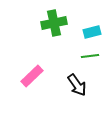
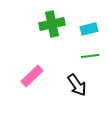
green cross: moved 2 px left, 1 px down
cyan rectangle: moved 3 px left, 3 px up
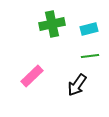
black arrow: rotated 70 degrees clockwise
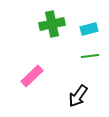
black arrow: moved 1 px right, 11 px down
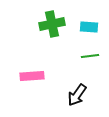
cyan rectangle: moved 2 px up; rotated 18 degrees clockwise
pink rectangle: rotated 40 degrees clockwise
black arrow: moved 1 px left, 1 px up
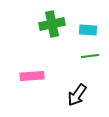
cyan rectangle: moved 1 px left, 3 px down
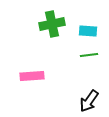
cyan rectangle: moved 1 px down
green line: moved 1 px left, 1 px up
black arrow: moved 12 px right, 6 px down
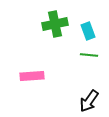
green cross: moved 3 px right
cyan rectangle: rotated 66 degrees clockwise
green line: rotated 12 degrees clockwise
